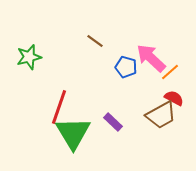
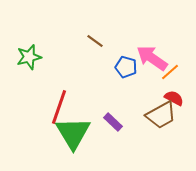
pink arrow: moved 1 px right; rotated 8 degrees counterclockwise
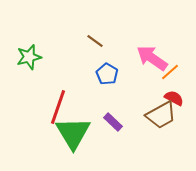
blue pentagon: moved 19 px left, 7 px down; rotated 15 degrees clockwise
red line: moved 1 px left
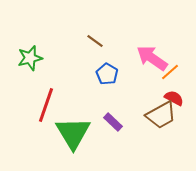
green star: moved 1 px right, 1 px down
red line: moved 12 px left, 2 px up
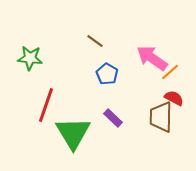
green star: rotated 20 degrees clockwise
brown trapezoid: moved 2 px down; rotated 120 degrees clockwise
purple rectangle: moved 4 px up
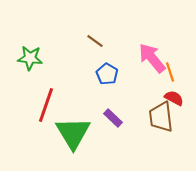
pink arrow: rotated 16 degrees clockwise
orange line: rotated 66 degrees counterclockwise
brown trapezoid: rotated 8 degrees counterclockwise
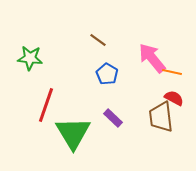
brown line: moved 3 px right, 1 px up
orange line: moved 2 px right; rotated 60 degrees counterclockwise
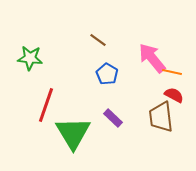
red semicircle: moved 3 px up
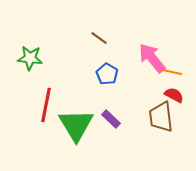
brown line: moved 1 px right, 2 px up
red line: rotated 8 degrees counterclockwise
purple rectangle: moved 2 px left, 1 px down
green triangle: moved 3 px right, 8 px up
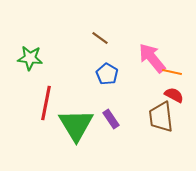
brown line: moved 1 px right
red line: moved 2 px up
purple rectangle: rotated 12 degrees clockwise
